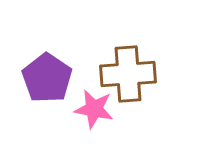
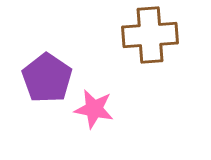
brown cross: moved 22 px right, 39 px up
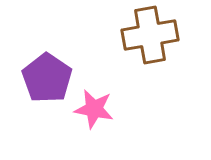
brown cross: rotated 6 degrees counterclockwise
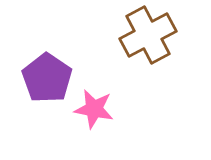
brown cross: moved 2 px left; rotated 18 degrees counterclockwise
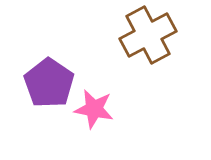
purple pentagon: moved 2 px right, 5 px down
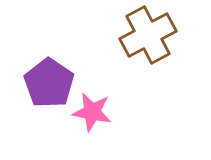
pink star: moved 2 px left, 3 px down
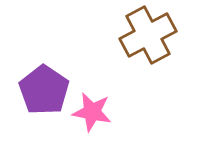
purple pentagon: moved 5 px left, 7 px down
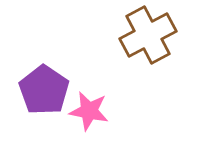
pink star: moved 3 px left, 1 px up
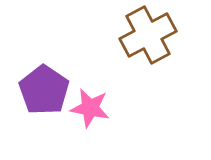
pink star: moved 1 px right, 3 px up
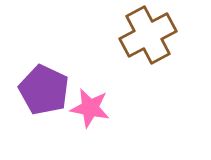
purple pentagon: rotated 9 degrees counterclockwise
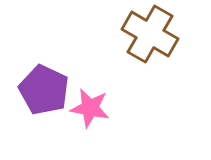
brown cross: moved 2 px right, 1 px up; rotated 32 degrees counterclockwise
